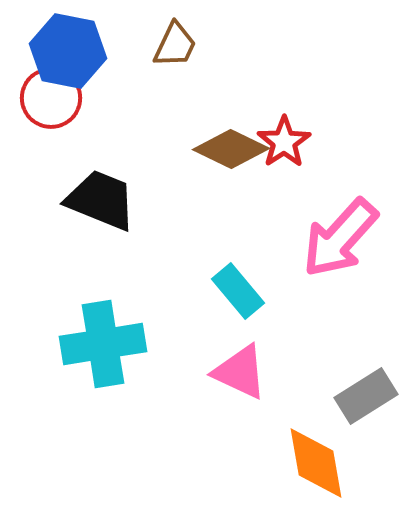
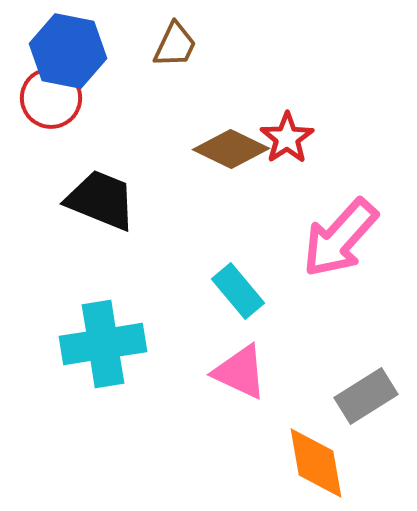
red star: moved 3 px right, 4 px up
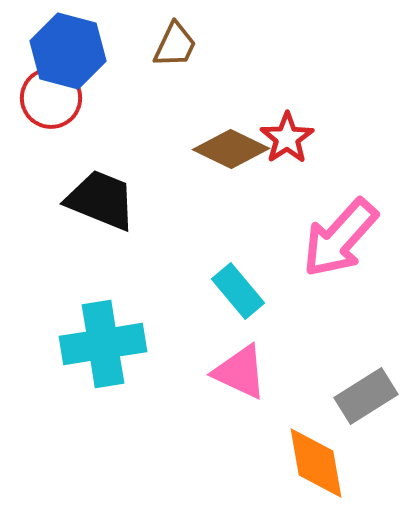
blue hexagon: rotated 4 degrees clockwise
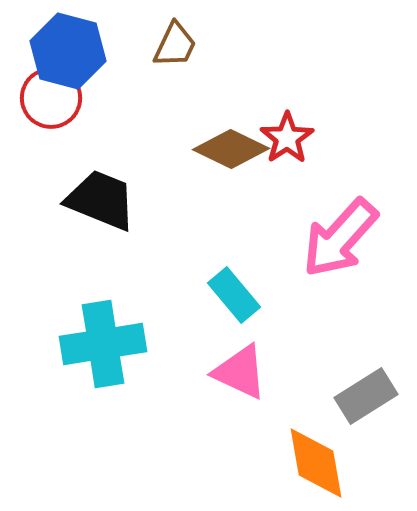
cyan rectangle: moved 4 px left, 4 px down
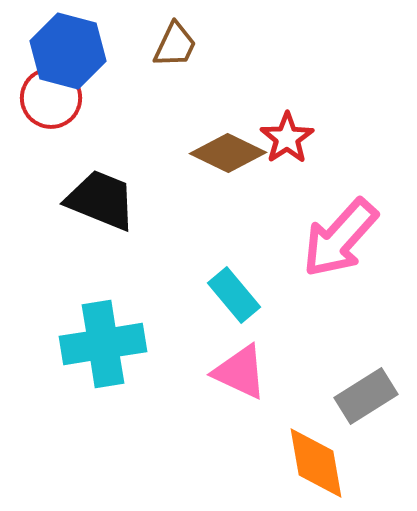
brown diamond: moved 3 px left, 4 px down
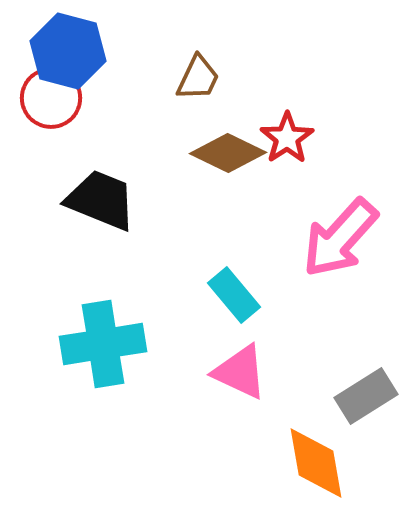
brown trapezoid: moved 23 px right, 33 px down
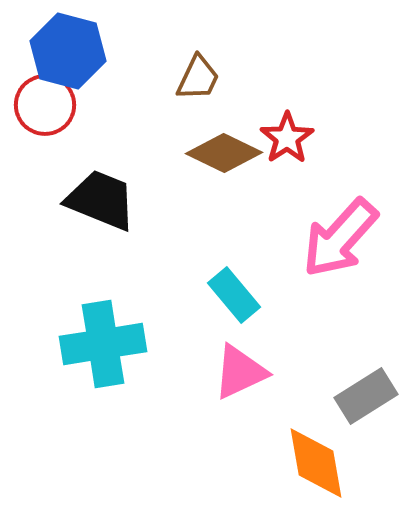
red circle: moved 6 px left, 7 px down
brown diamond: moved 4 px left
pink triangle: rotated 50 degrees counterclockwise
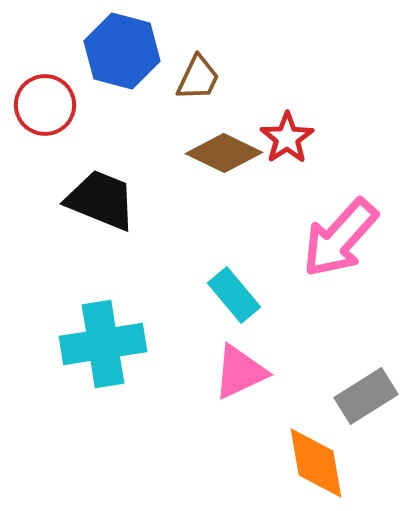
blue hexagon: moved 54 px right
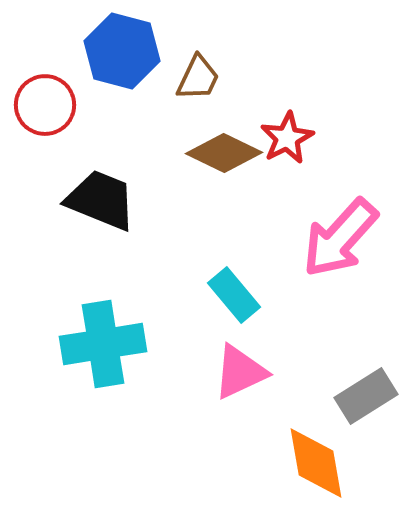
red star: rotated 6 degrees clockwise
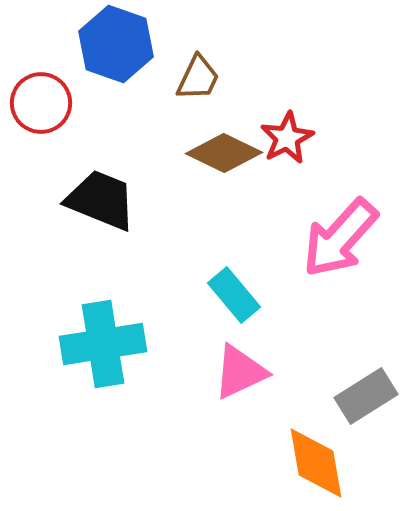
blue hexagon: moved 6 px left, 7 px up; rotated 4 degrees clockwise
red circle: moved 4 px left, 2 px up
